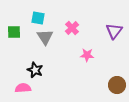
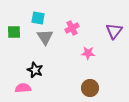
pink cross: rotated 16 degrees clockwise
pink star: moved 1 px right, 2 px up
brown circle: moved 27 px left, 3 px down
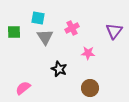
black star: moved 24 px right, 1 px up
pink semicircle: rotated 35 degrees counterclockwise
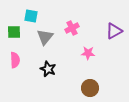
cyan square: moved 7 px left, 2 px up
purple triangle: rotated 24 degrees clockwise
gray triangle: rotated 12 degrees clockwise
black star: moved 11 px left
pink semicircle: moved 8 px left, 28 px up; rotated 126 degrees clockwise
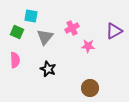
green square: moved 3 px right; rotated 24 degrees clockwise
pink star: moved 7 px up
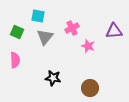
cyan square: moved 7 px right
purple triangle: rotated 24 degrees clockwise
pink star: rotated 16 degrees clockwise
black star: moved 5 px right, 9 px down; rotated 14 degrees counterclockwise
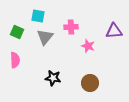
pink cross: moved 1 px left, 1 px up; rotated 24 degrees clockwise
brown circle: moved 5 px up
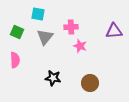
cyan square: moved 2 px up
pink star: moved 8 px left
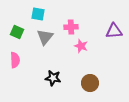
pink star: moved 1 px right
